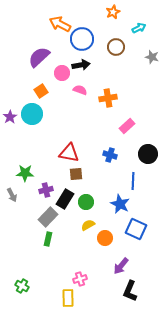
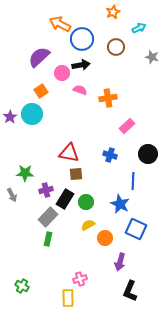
purple arrow: moved 1 px left, 4 px up; rotated 24 degrees counterclockwise
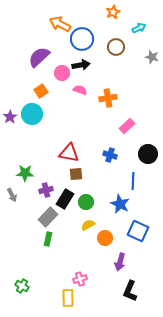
blue square: moved 2 px right, 2 px down
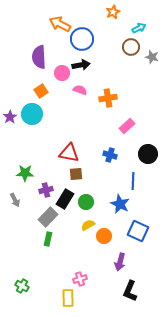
brown circle: moved 15 px right
purple semicircle: rotated 50 degrees counterclockwise
gray arrow: moved 3 px right, 5 px down
orange circle: moved 1 px left, 2 px up
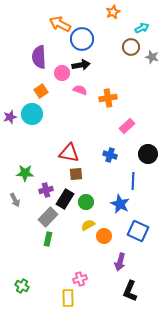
cyan arrow: moved 3 px right
purple star: rotated 16 degrees clockwise
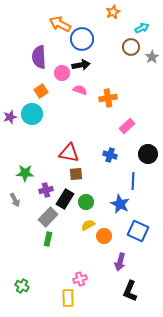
gray star: rotated 24 degrees clockwise
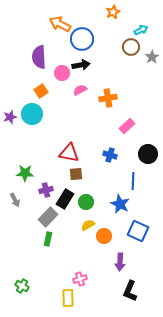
cyan arrow: moved 1 px left, 2 px down
pink semicircle: rotated 48 degrees counterclockwise
purple arrow: rotated 12 degrees counterclockwise
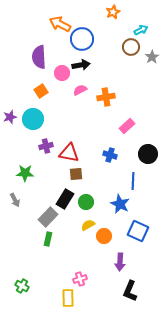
orange cross: moved 2 px left, 1 px up
cyan circle: moved 1 px right, 5 px down
purple cross: moved 44 px up
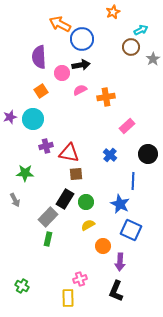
gray star: moved 1 px right, 2 px down
blue cross: rotated 24 degrees clockwise
blue square: moved 7 px left, 1 px up
orange circle: moved 1 px left, 10 px down
black L-shape: moved 14 px left
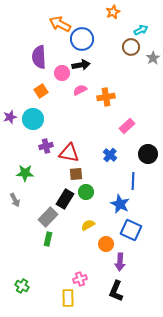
gray star: moved 1 px up
green circle: moved 10 px up
orange circle: moved 3 px right, 2 px up
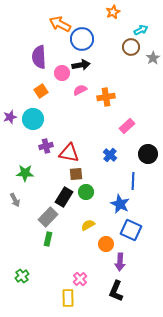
black rectangle: moved 1 px left, 2 px up
pink cross: rotated 24 degrees counterclockwise
green cross: moved 10 px up; rotated 24 degrees clockwise
